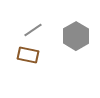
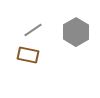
gray hexagon: moved 4 px up
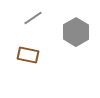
gray line: moved 12 px up
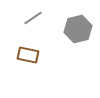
gray hexagon: moved 2 px right, 3 px up; rotated 16 degrees clockwise
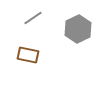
gray hexagon: rotated 12 degrees counterclockwise
